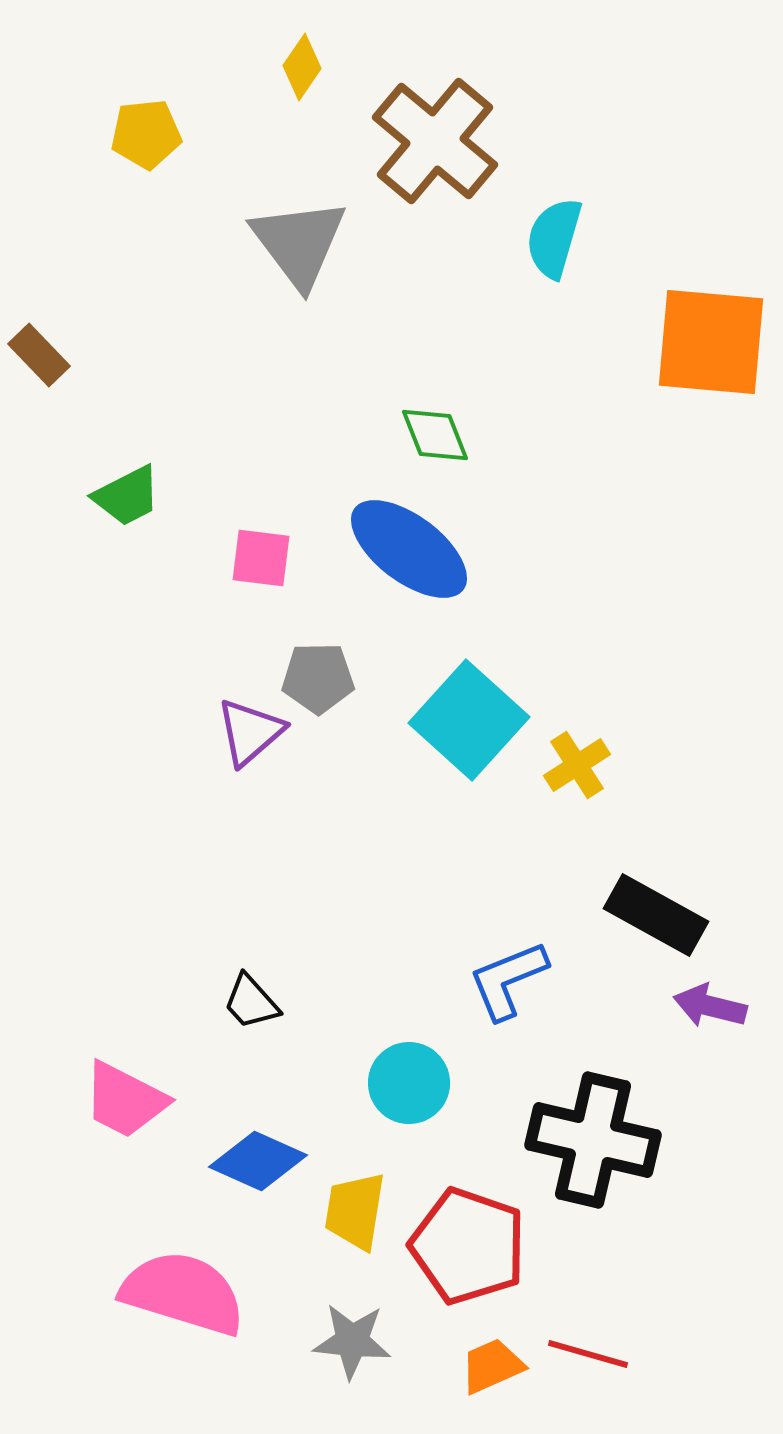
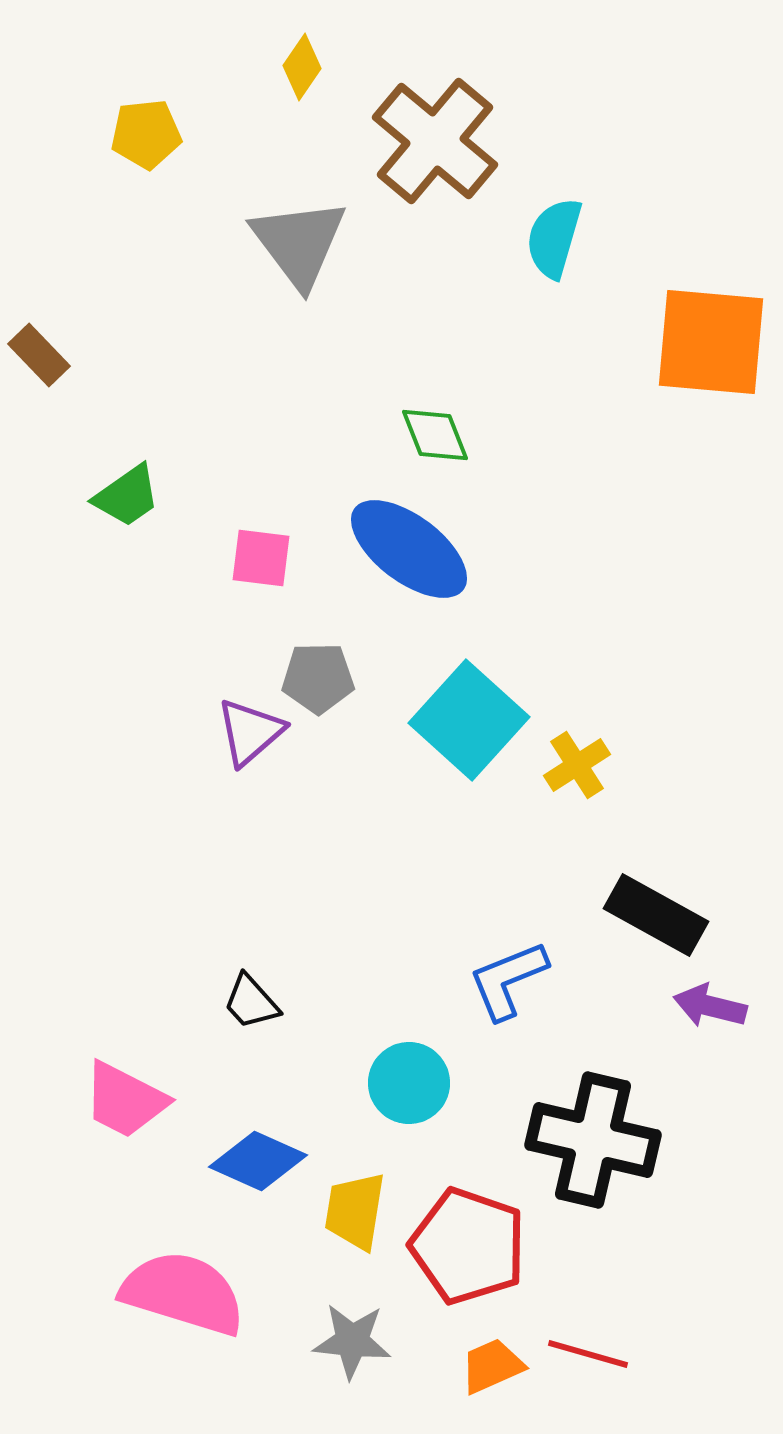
green trapezoid: rotated 8 degrees counterclockwise
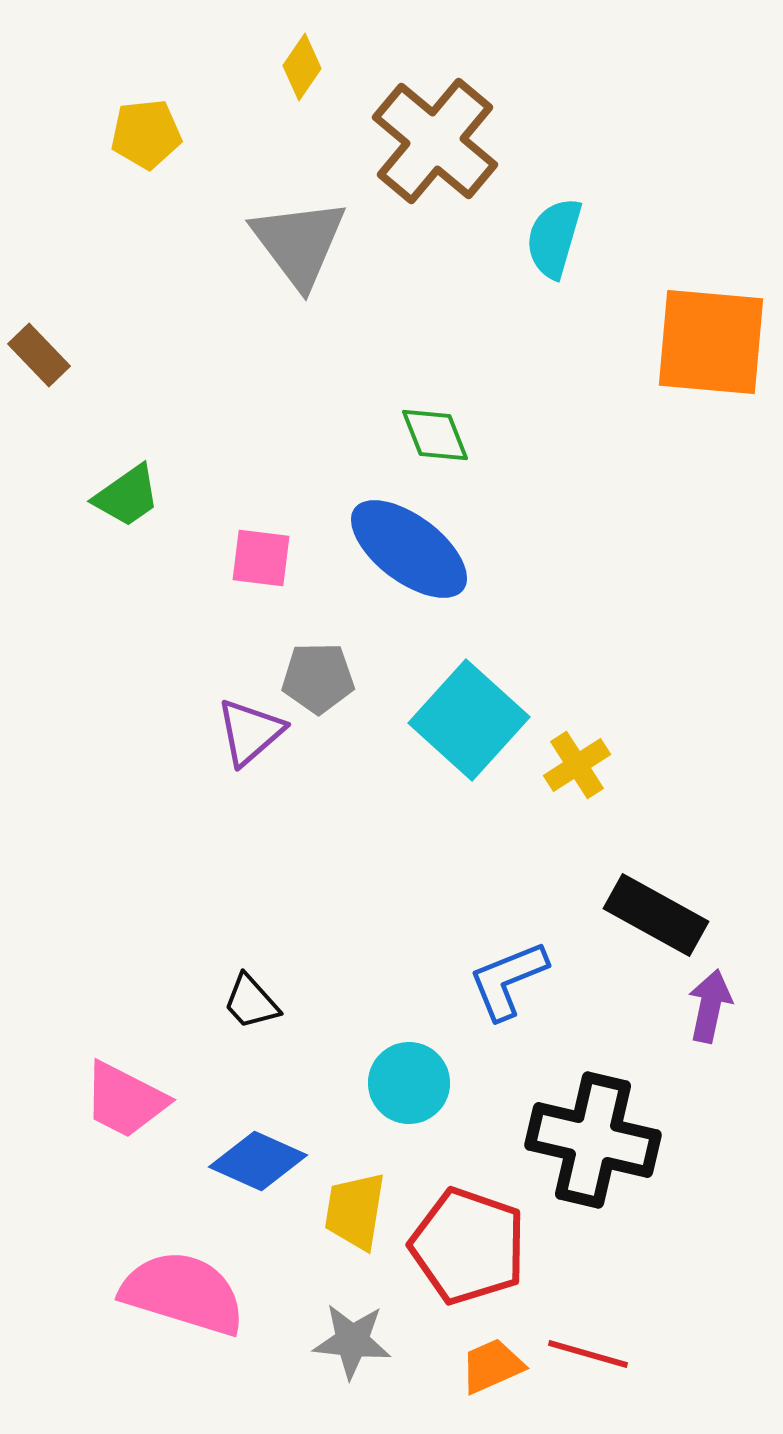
purple arrow: rotated 88 degrees clockwise
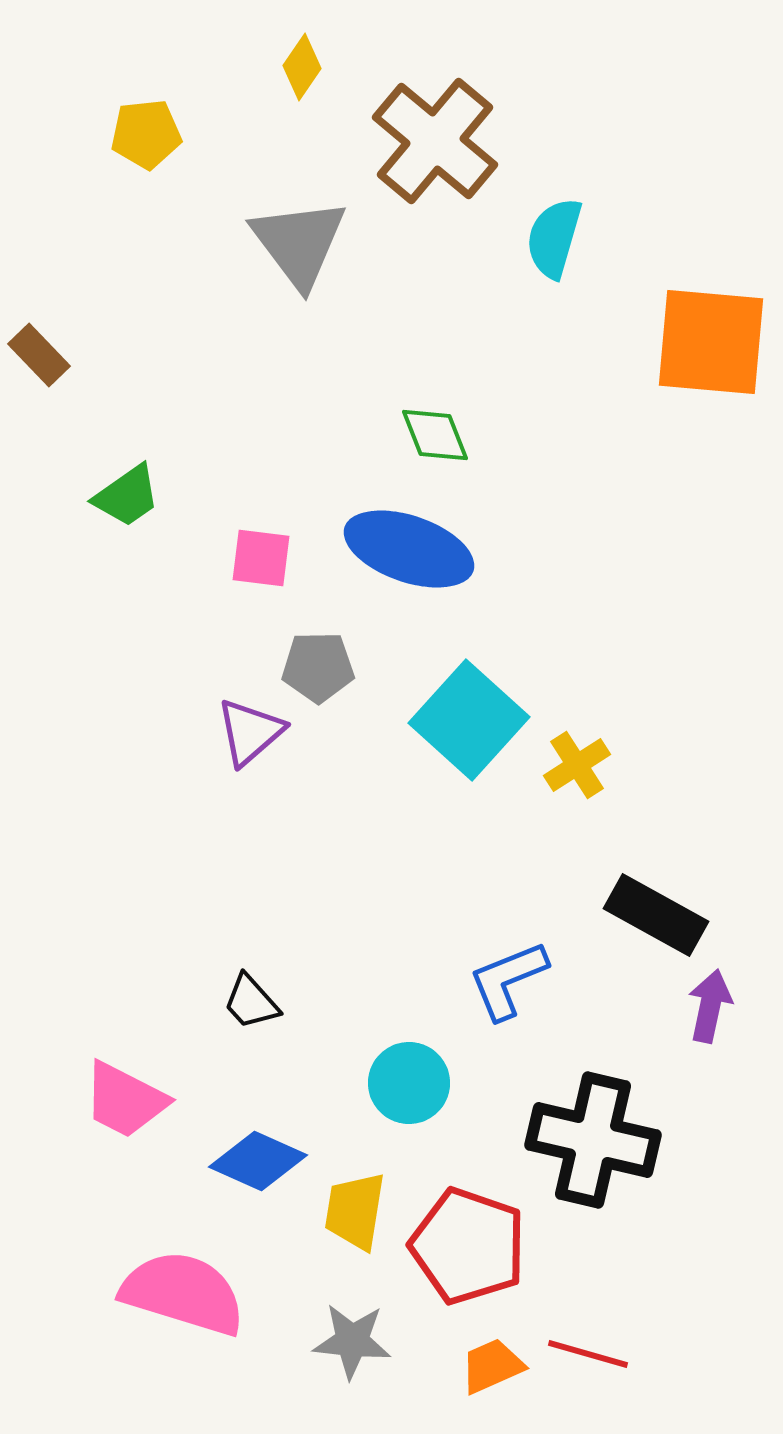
blue ellipse: rotated 18 degrees counterclockwise
gray pentagon: moved 11 px up
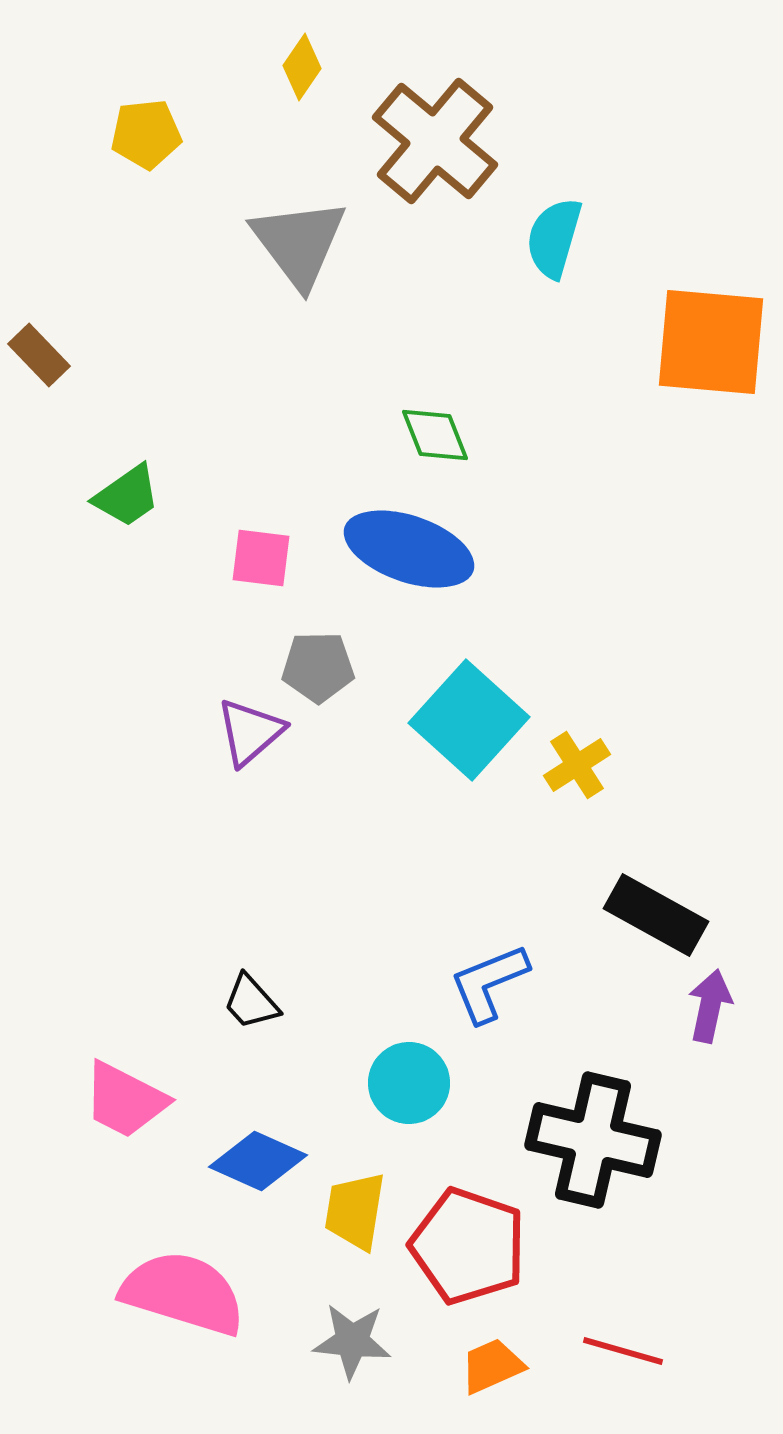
blue L-shape: moved 19 px left, 3 px down
red line: moved 35 px right, 3 px up
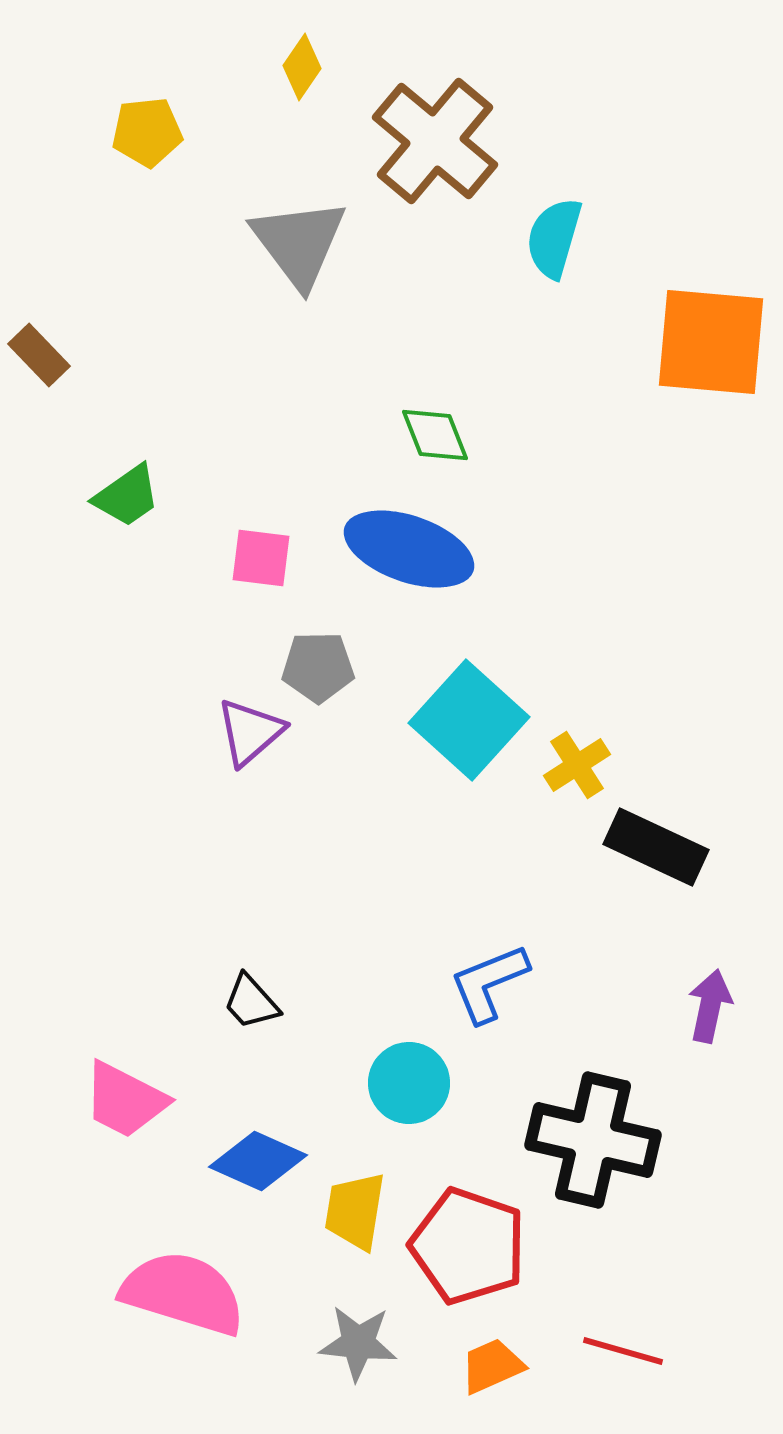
yellow pentagon: moved 1 px right, 2 px up
black rectangle: moved 68 px up; rotated 4 degrees counterclockwise
gray star: moved 6 px right, 2 px down
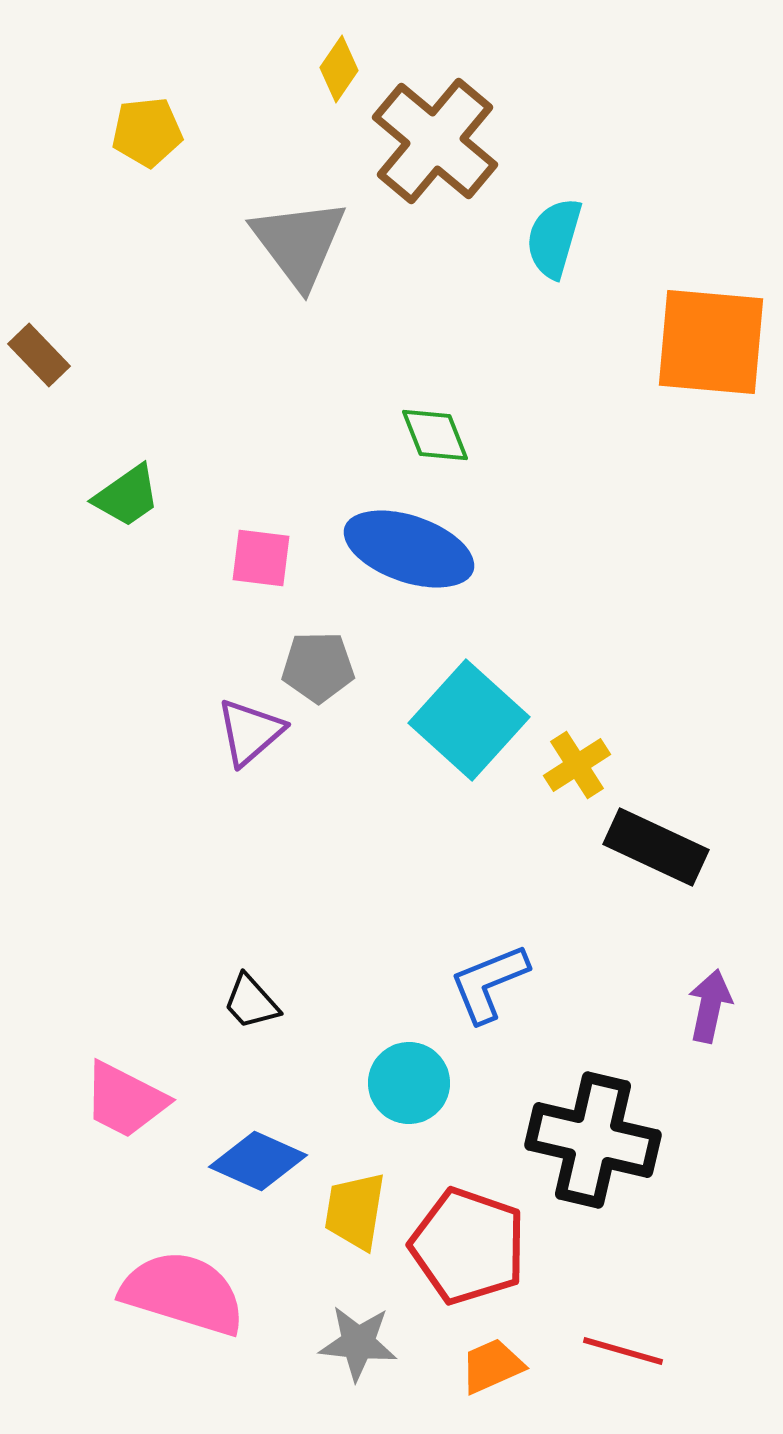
yellow diamond: moved 37 px right, 2 px down
